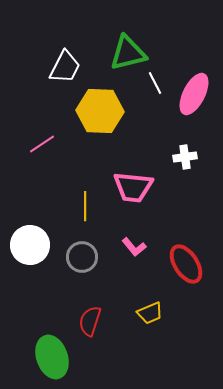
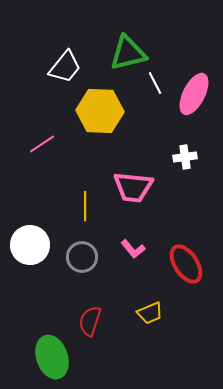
white trapezoid: rotated 12 degrees clockwise
pink L-shape: moved 1 px left, 2 px down
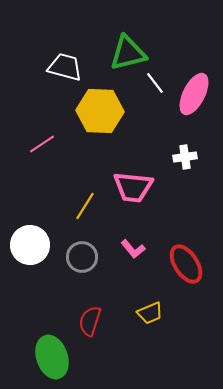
white trapezoid: rotated 114 degrees counterclockwise
white line: rotated 10 degrees counterclockwise
yellow line: rotated 32 degrees clockwise
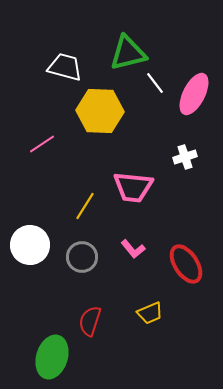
white cross: rotated 10 degrees counterclockwise
green ellipse: rotated 36 degrees clockwise
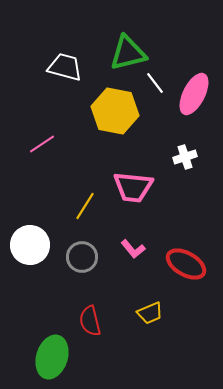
yellow hexagon: moved 15 px right; rotated 9 degrees clockwise
red ellipse: rotated 27 degrees counterclockwise
red semicircle: rotated 32 degrees counterclockwise
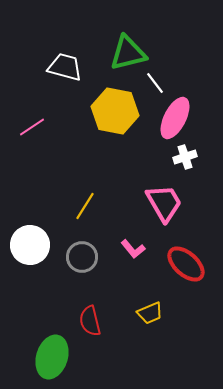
pink ellipse: moved 19 px left, 24 px down
pink line: moved 10 px left, 17 px up
pink trapezoid: moved 31 px right, 16 px down; rotated 126 degrees counterclockwise
red ellipse: rotated 12 degrees clockwise
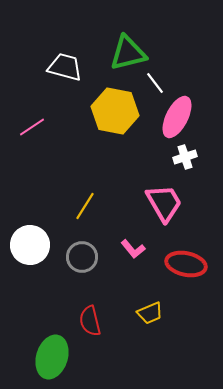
pink ellipse: moved 2 px right, 1 px up
red ellipse: rotated 30 degrees counterclockwise
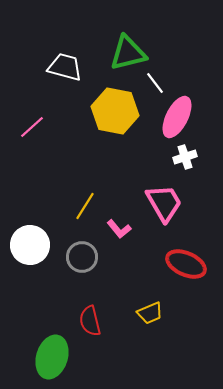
pink line: rotated 8 degrees counterclockwise
pink L-shape: moved 14 px left, 20 px up
red ellipse: rotated 12 degrees clockwise
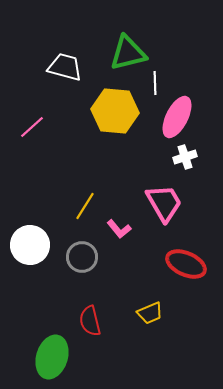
white line: rotated 35 degrees clockwise
yellow hexagon: rotated 6 degrees counterclockwise
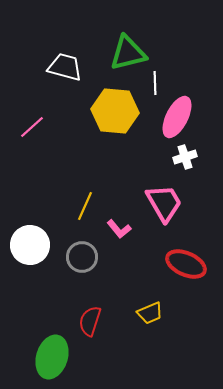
yellow line: rotated 8 degrees counterclockwise
red semicircle: rotated 32 degrees clockwise
